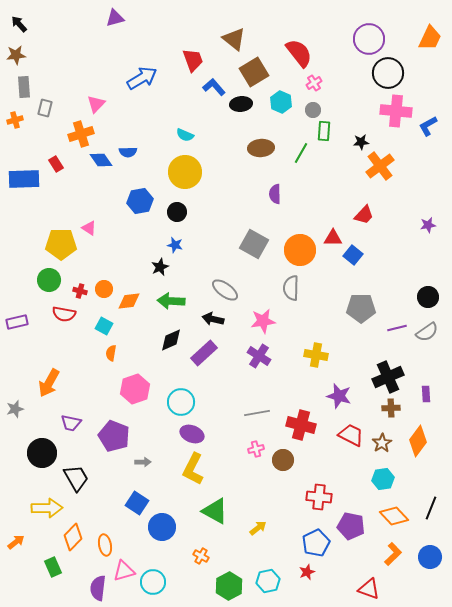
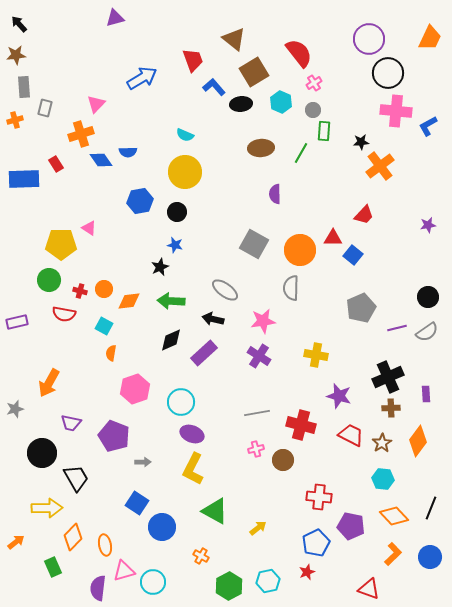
gray pentagon at (361, 308): rotated 24 degrees counterclockwise
cyan hexagon at (383, 479): rotated 15 degrees clockwise
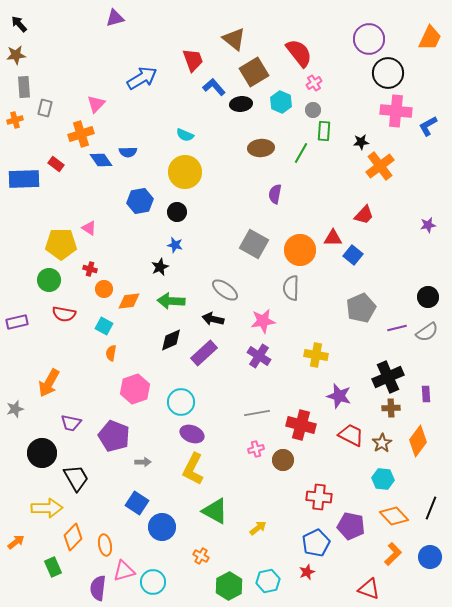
red rectangle at (56, 164): rotated 21 degrees counterclockwise
purple semicircle at (275, 194): rotated 12 degrees clockwise
red cross at (80, 291): moved 10 px right, 22 px up
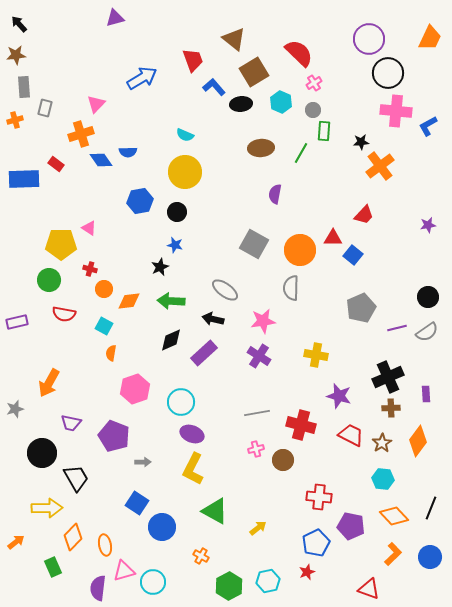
red semicircle at (299, 53): rotated 8 degrees counterclockwise
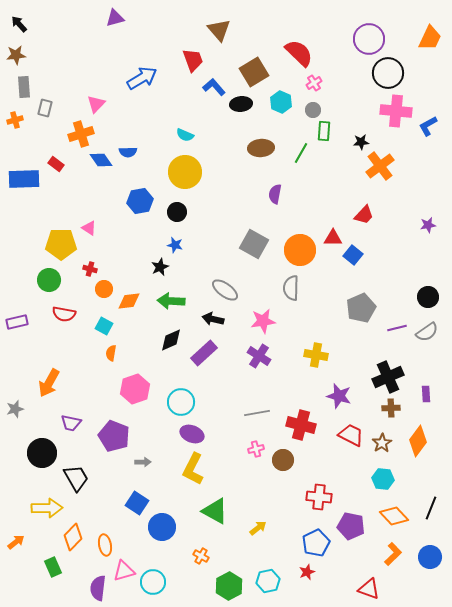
brown triangle at (234, 39): moved 15 px left, 9 px up; rotated 10 degrees clockwise
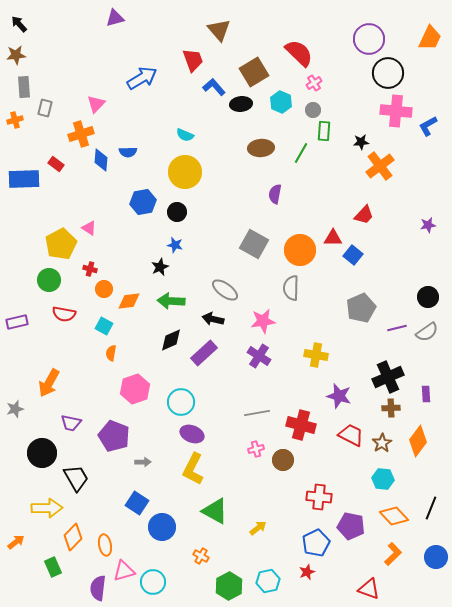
blue diamond at (101, 160): rotated 40 degrees clockwise
blue hexagon at (140, 201): moved 3 px right, 1 px down
yellow pentagon at (61, 244): rotated 28 degrees counterclockwise
blue circle at (430, 557): moved 6 px right
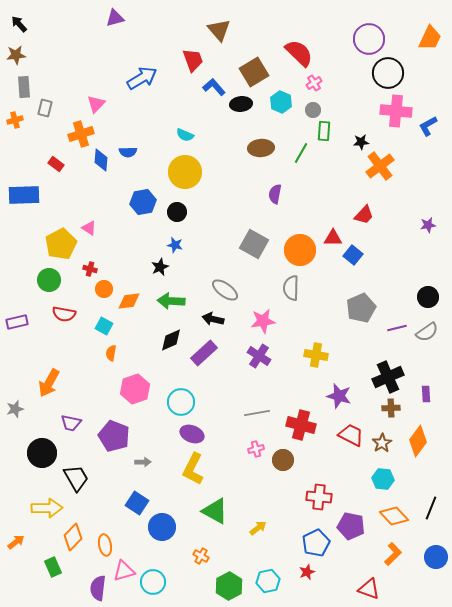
blue rectangle at (24, 179): moved 16 px down
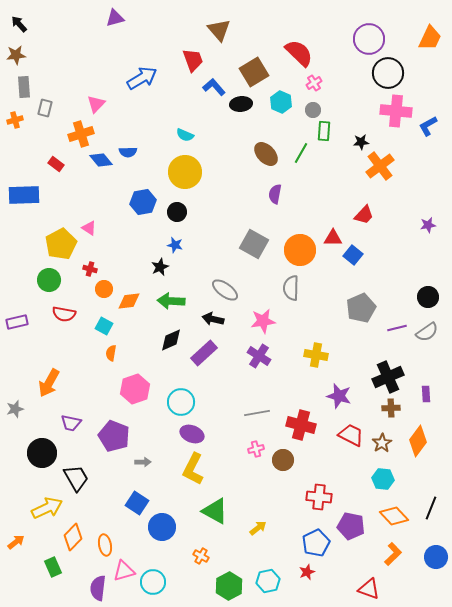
brown ellipse at (261, 148): moved 5 px right, 6 px down; rotated 50 degrees clockwise
blue diamond at (101, 160): rotated 45 degrees counterclockwise
yellow arrow at (47, 508): rotated 24 degrees counterclockwise
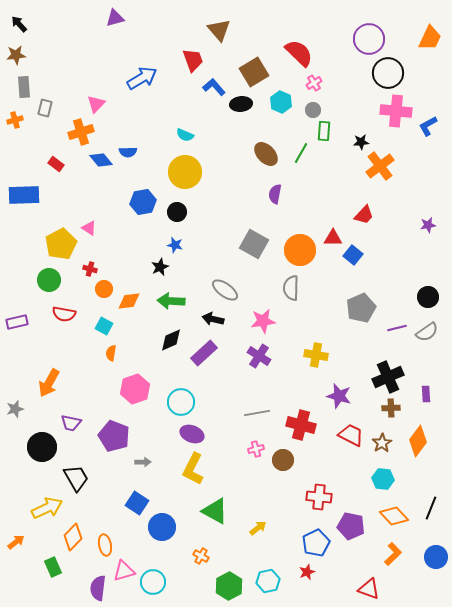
orange cross at (81, 134): moved 2 px up
black circle at (42, 453): moved 6 px up
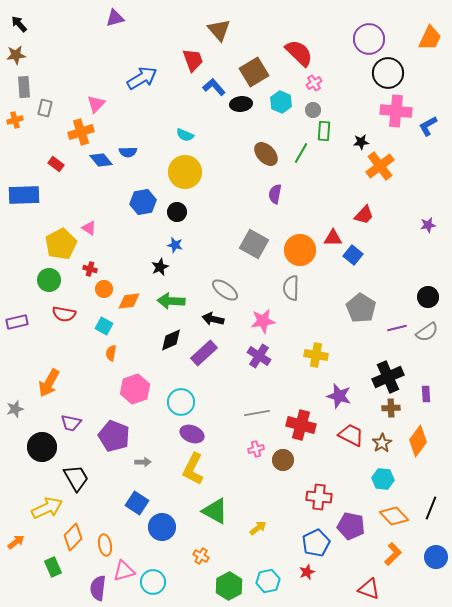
gray pentagon at (361, 308): rotated 16 degrees counterclockwise
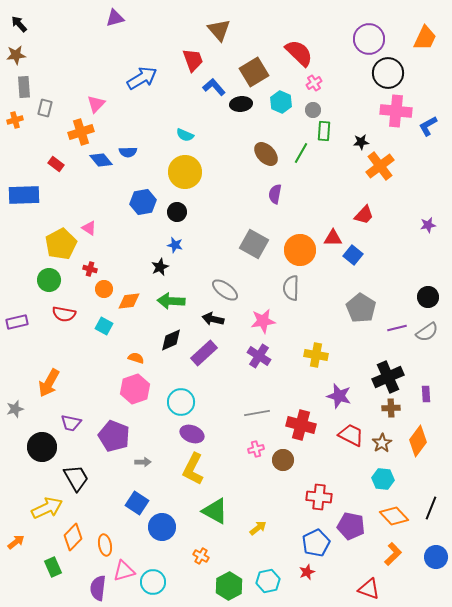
orange trapezoid at (430, 38): moved 5 px left
orange semicircle at (111, 353): moved 25 px right, 5 px down; rotated 98 degrees clockwise
